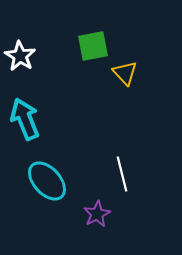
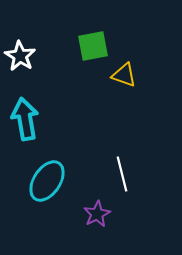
yellow triangle: moved 1 px left, 2 px down; rotated 28 degrees counterclockwise
cyan arrow: rotated 12 degrees clockwise
cyan ellipse: rotated 75 degrees clockwise
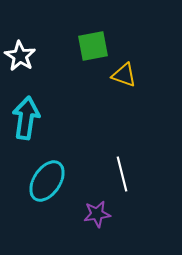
cyan arrow: moved 1 px right, 1 px up; rotated 18 degrees clockwise
purple star: rotated 20 degrees clockwise
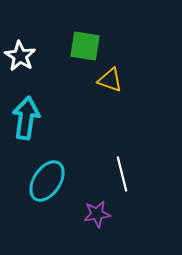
green square: moved 8 px left; rotated 20 degrees clockwise
yellow triangle: moved 14 px left, 5 px down
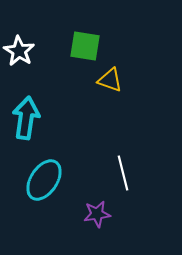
white star: moved 1 px left, 5 px up
white line: moved 1 px right, 1 px up
cyan ellipse: moved 3 px left, 1 px up
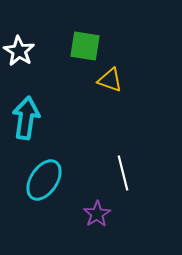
purple star: rotated 24 degrees counterclockwise
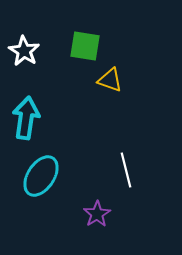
white star: moved 5 px right
white line: moved 3 px right, 3 px up
cyan ellipse: moved 3 px left, 4 px up
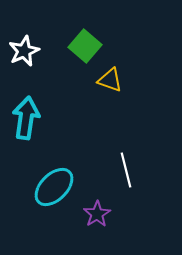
green square: rotated 32 degrees clockwise
white star: rotated 16 degrees clockwise
cyan ellipse: moved 13 px right, 11 px down; rotated 12 degrees clockwise
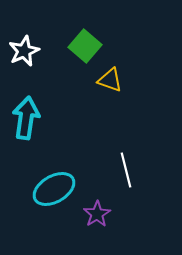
cyan ellipse: moved 2 px down; rotated 15 degrees clockwise
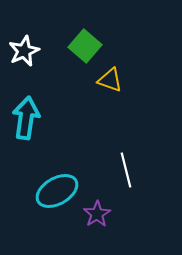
cyan ellipse: moved 3 px right, 2 px down
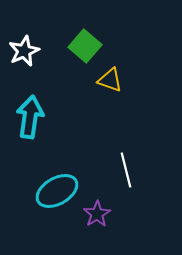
cyan arrow: moved 4 px right, 1 px up
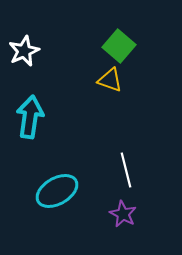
green square: moved 34 px right
purple star: moved 26 px right; rotated 12 degrees counterclockwise
